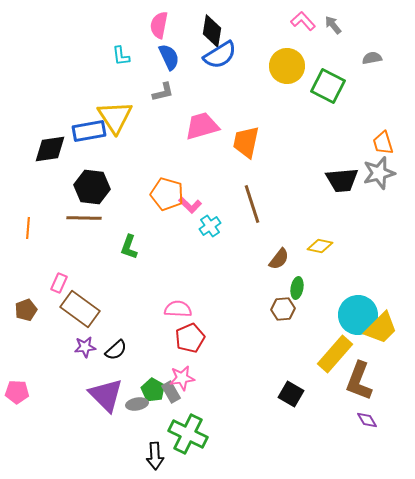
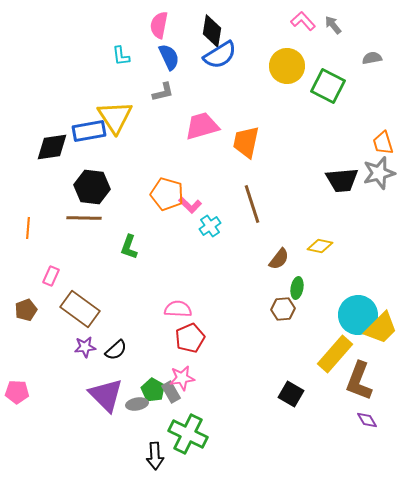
black diamond at (50, 149): moved 2 px right, 2 px up
pink rectangle at (59, 283): moved 8 px left, 7 px up
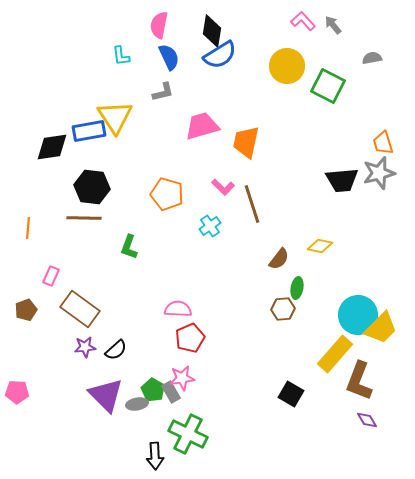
pink L-shape at (190, 205): moved 33 px right, 18 px up
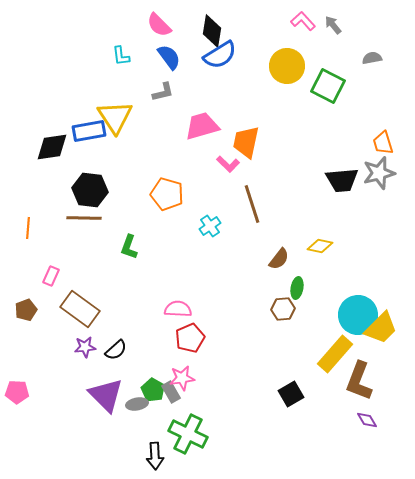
pink semicircle at (159, 25): rotated 56 degrees counterclockwise
blue semicircle at (169, 57): rotated 12 degrees counterclockwise
black hexagon at (92, 187): moved 2 px left, 3 px down
pink L-shape at (223, 187): moved 5 px right, 23 px up
black square at (291, 394): rotated 30 degrees clockwise
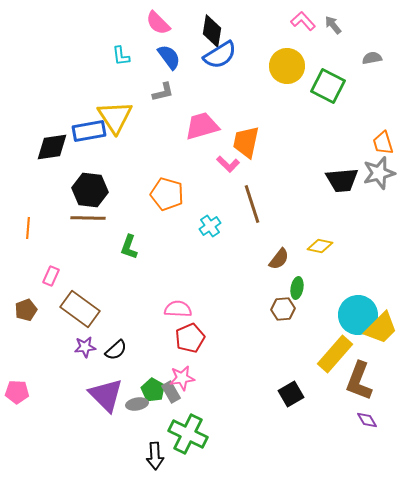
pink semicircle at (159, 25): moved 1 px left, 2 px up
brown line at (84, 218): moved 4 px right
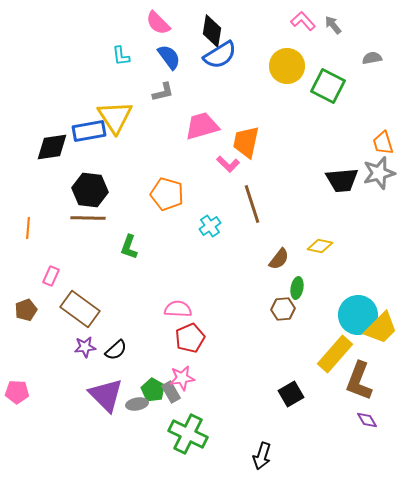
black arrow at (155, 456): moved 107 px right; rotated 20 degrees clockwise
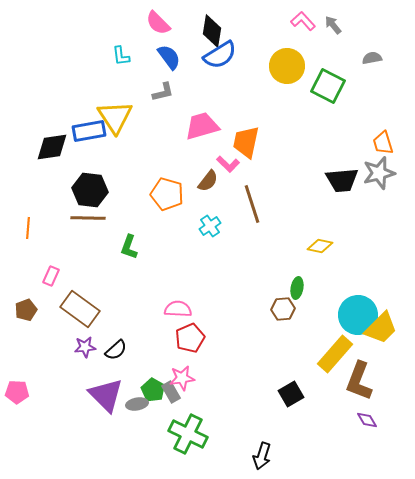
brown semicircle at (279, 259): moved 71 px left, 78 px up
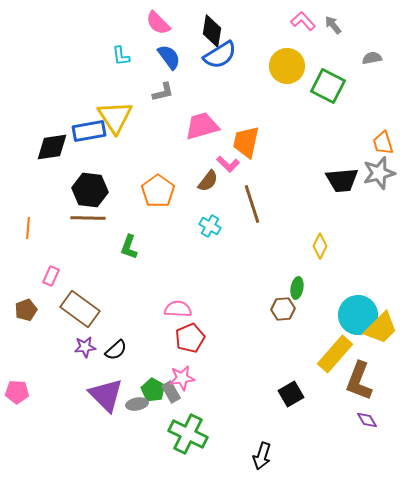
orange pentagon at (167, 194): moved 9 px left, 3 px up; rotated 20 degrees clockwise
cyan cross at (210, 226): rotated 25 degrees counterclockwise
yellow diamond at (320, 246): rotated 75 degrees counterclockwise
